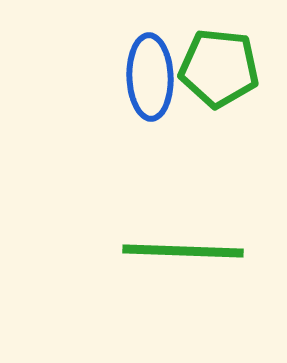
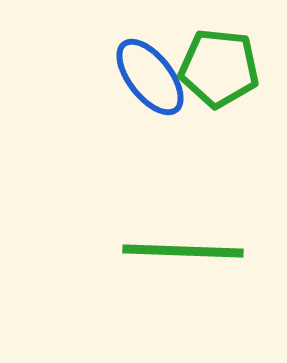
blue ellipse: rotated 36 degrees counterclockwise
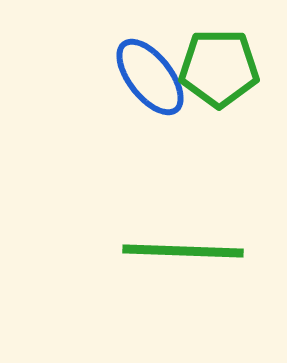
green pentagon: rotated 6 degrees counterclockwise
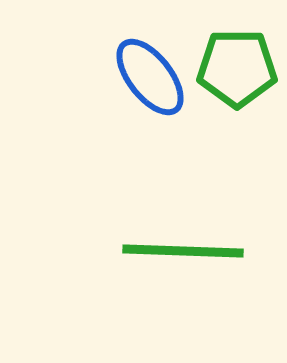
green pentagon: moved 18 px right
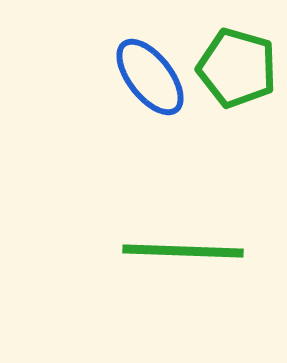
green pentagon: rotated 16 degrees clockwise
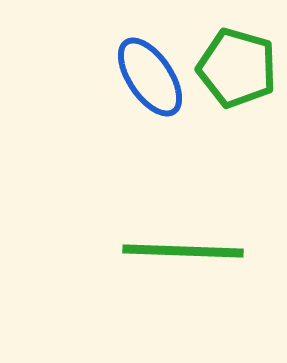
blue ellipse: rotated 4 degrees clockwise
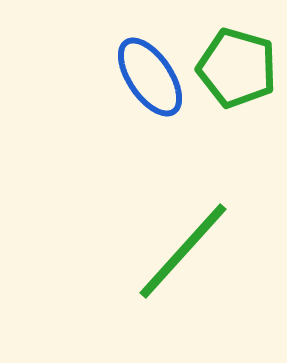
green line: rotated 50 degrees counterclockwise
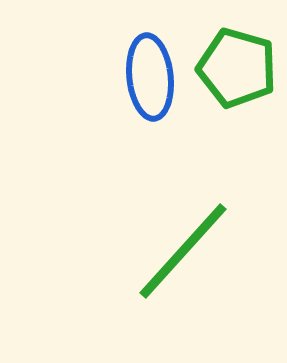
blue ellipse: rotated 28 degrees clockwise
